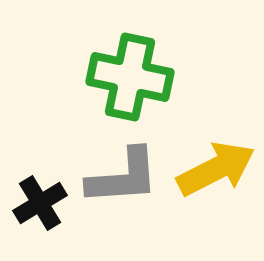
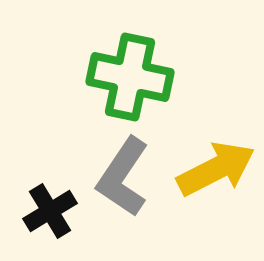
gray L-shape: rotated 128 degrees clockwise
black cross: moved 10 px right, 8 px down
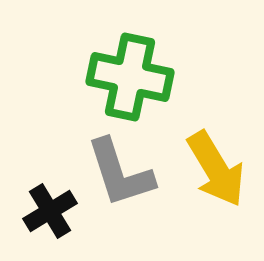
yellow arrow: rotated 86 degrees clockwise
gray L-shape: moved 3 px left, 4 px up; rotated 52 degrees counterclockwise
